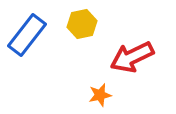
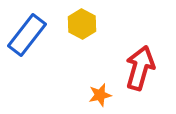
yellow hexagon: rotated 20 degrees counterclockwise
red arrow: moved 8 px right, 11 px down; rotated 132 degrees clockwise
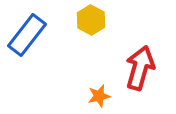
yellow hexagon: moved 9 px right, 4 px up
orange star: moved 1 px left, 1 px down
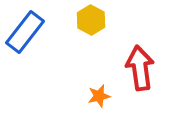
blue rectangle: moved 2 px left, 3 px up
red arrow: rotated 24 degrees counterclockwise
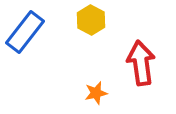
red arrow: moved 1 px right, 5 px up
orange star: moved 3 px left, 3 px up
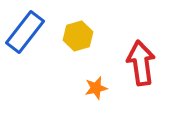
yellow hexagon: moved 13 px left, 16 px down; rotated 16 degrees clockwise
orange star: moved 5 px up
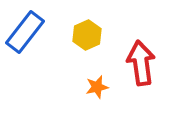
yellow hexagon: moved 9 px right, 1 px up; rotated 8 degrees counterclockwise
orange star: moved 1 px right, 1 px up
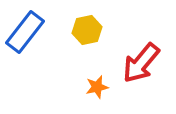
yellow hexagon: moved 5 px up; rotated 12 degrees clockwise
red arrow: rotated 132 degrees counterclockwise
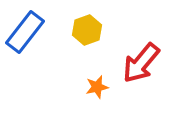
yellow hexagon: rotated 8 degrees counterclockwise
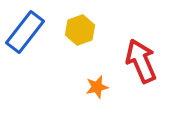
yellow hexagon: moved 7 px left
red arrow: moved 2 px up; rotated 117 degrees clockwise
